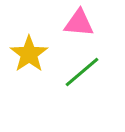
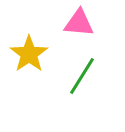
green line: moved 4 px down; rotated 18 degrees counterclockwise
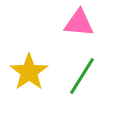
yellow star: moved 18 px down
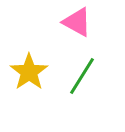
pink triangle: moved 2 px left, 1 px up; rotated 24 degrees clockwise
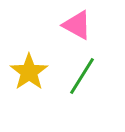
pink triangle: moved 3 px down
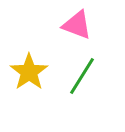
pink triangle: rotated 8 degrees counterclockwise
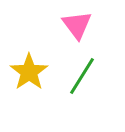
pink triangle: rotated 32 degrees clockwise
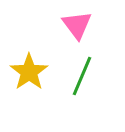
green line: rotated 9 degrees counterclockwise
